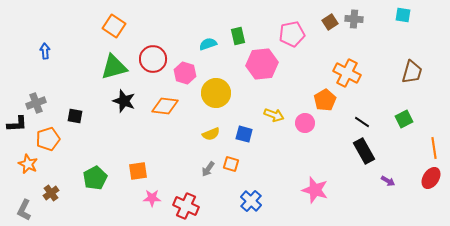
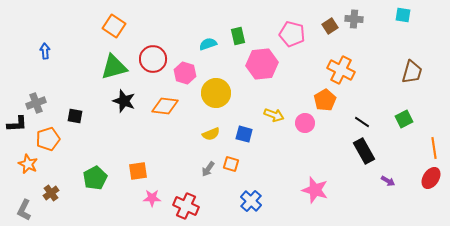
brown square at (330, 22): moved 4 px down
pink pentagon at (292, 34): rotated 25 degrees clockwise
orange cross at (347, 73): moved 6 px left, 3 px up
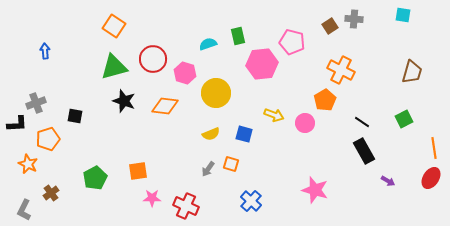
pink pentagon at (292, 34): moved 8 px down
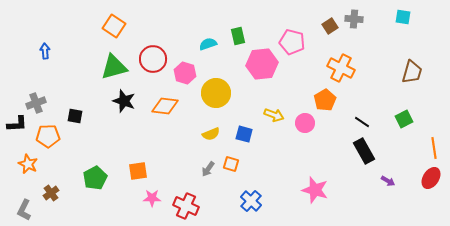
cyan square at (403, 15): moved 2 px down
orange cross at (341, 70): moved 2 px up
orange pentagon at (48, 139): moved 3 px up; rotated 15 degrees clockwise
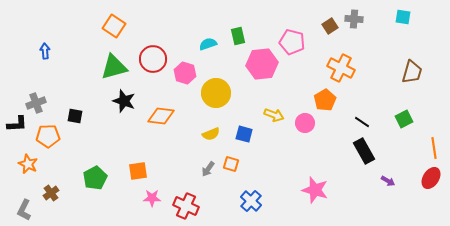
orange diamond at (165, 106): moved 4 px left, 10 px down
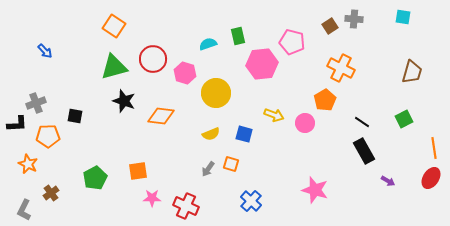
blue arrow at (45, 51): rotated 140 degrees clockwise
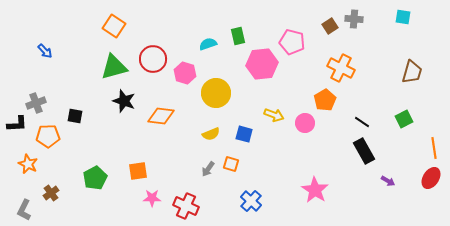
pink star at (315, 190): rotated 16 degrees clockwise
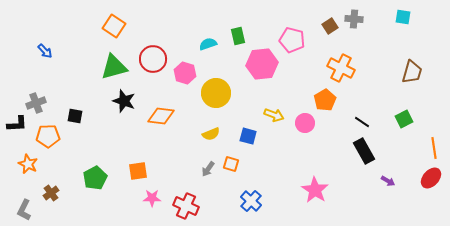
pink pentagon at (292, 42): moved 2 px up
blue square at (244, 134): moved 4 px right, 2 px down
red ellipse at (431, 178): rotated 10 degrees clockwise
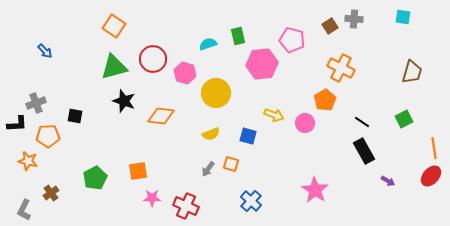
orange star at (28, 164): moved 3 px up; rotated 12 degrees counterclockwise
red ellipse at (431, 178): moved 2 px up
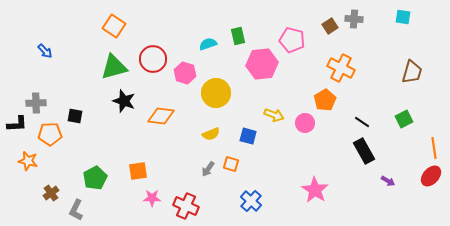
gray cross at (36, 103): rotated 18 degrees clockwise
orange pentagon at (48, 136): moved 2 px right, 2 px up
gray L-shape at (24, 210): moved 52 px right
